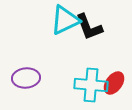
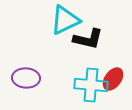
black L-shape: moved 1 px left, 12 px down; rotated 56 degrees counterclockwise
purple ellipse: rotated 8 degrees clockwise
red ellipse: moved 1 px left, 4 px up
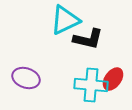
purple ellipse: rotated 16 degrees clockwise
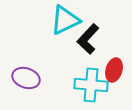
black L-shape: rotated 120 degrees clockwise
red ellipse: moved 1 px right, 9 px up; rotated 20 degrees counterclockwise
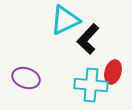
red ellipse: moved 1 px left, 2 px down
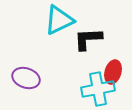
cyan triangle: moved 6 px left
black L-shape: rotated 44 degrees clockwise
cyan cross: moved 7 px right, 4 px down; rotated 16 degrees counterclockwise
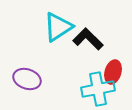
cyan triangle: moved 1 px left, 7 px down; rotated 8 degrees counterclockwise
black L-shape: rotated 48 degrees clockwise
purple ellipse: moved 1 px right, 1 px down
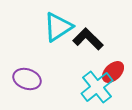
red ellipse: rotated 30 degrees clockwise
cyan cross: moved 1 px left, 2 px up; rotated 28 degrees counterclockwise
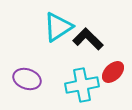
cyan cross: moved 15 px left, 2 px up; rotated 28 degrees clockwise
